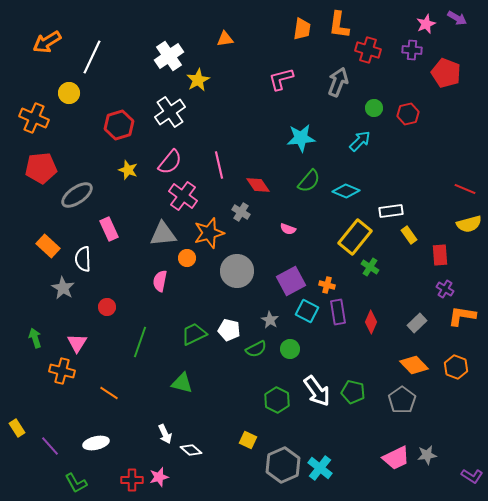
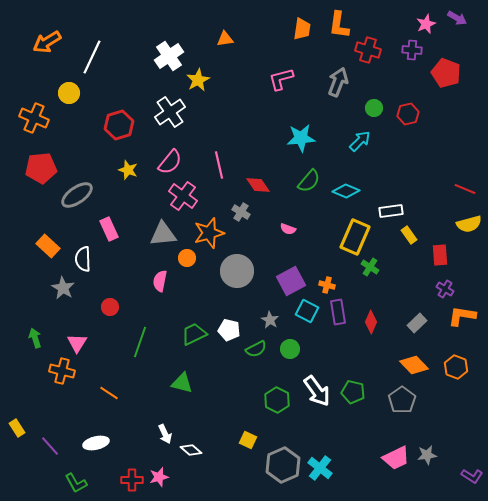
yellow rectangle at (355, 237): rotated 16 degrees counterclockwise
red circle at (107, 307): moved 3 px right
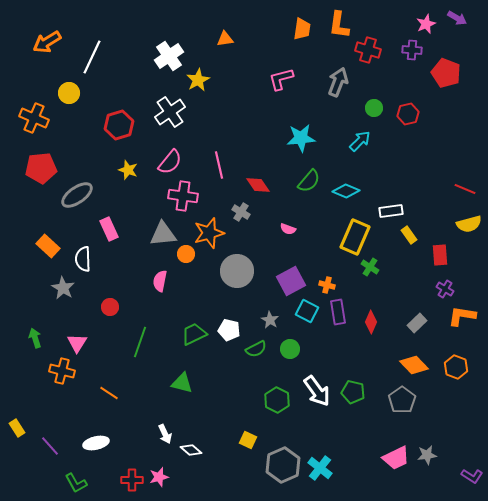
pink cross at (183, 196): rotated 28 degrees counterclockwise
orange circle at (187, 258): moved 1 px left, 4 px up
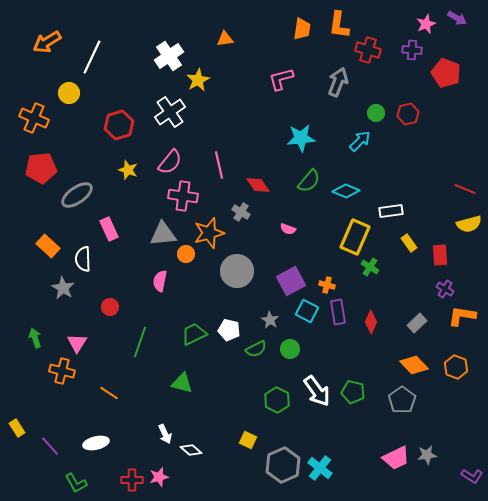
green circle at (374, 108): moved 2 px right, 5 px down
yellow rectangle at (409, 235): moved 8 px down
